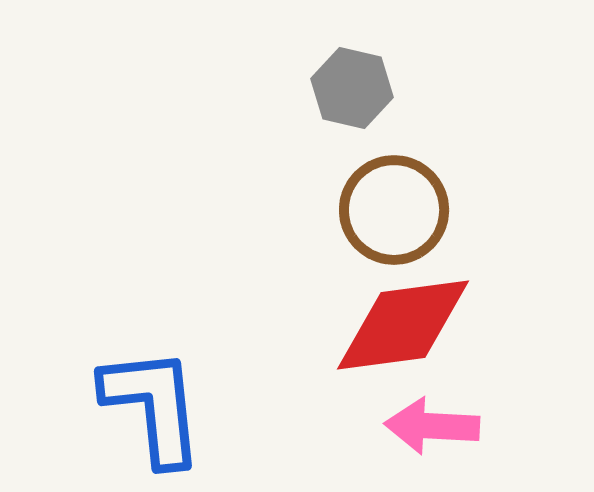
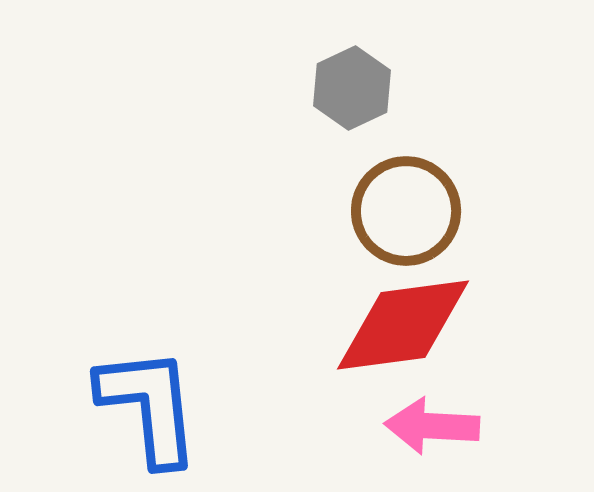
gray hexagon: rotated 22 degrees clockwise
brown circle: moved 12 px right, 1 px down
blue L-shape: moved 4 px left
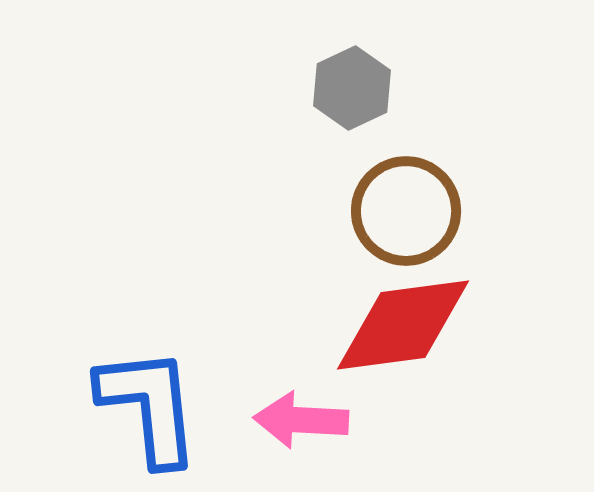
pink arrow: moved 131 px left, 6 px up
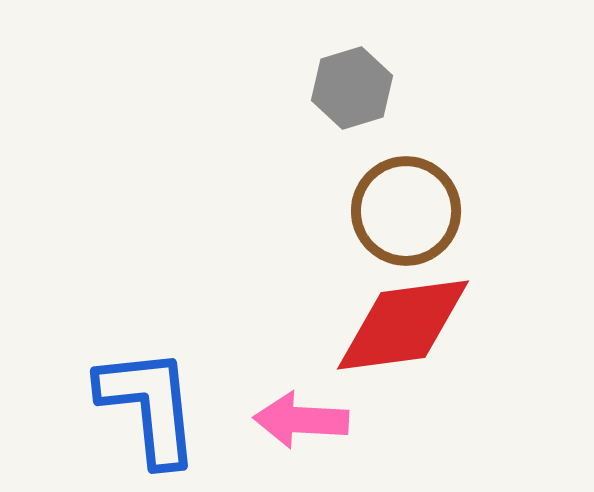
gray hexagon: rotated 8 degrees clockwise
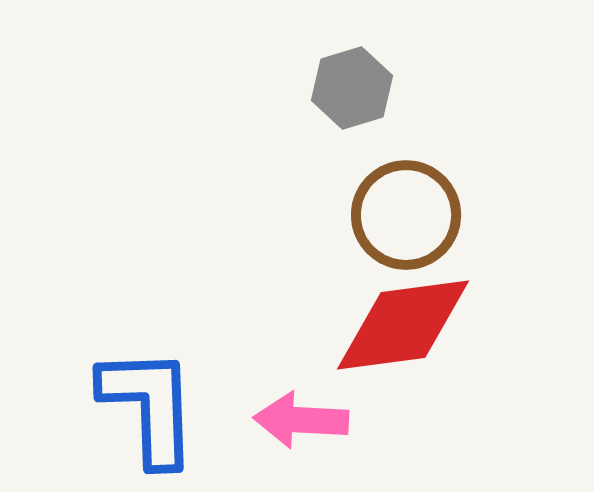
brown circle: moved 4 px down
blue L-shape: rotated 4 degrees clockwise
